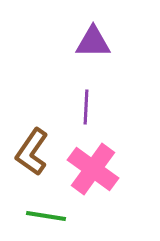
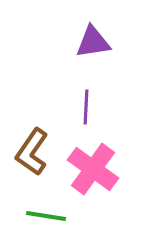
purple triangle: rotated 9 degrees counterclockwise
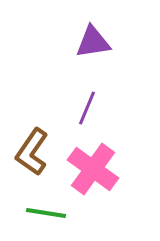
purple line: moved 1 px right, 1 px down; rotated 20 degrees clockwise
green line: moved 3 px up
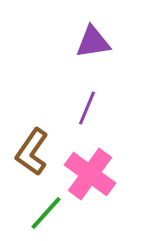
pink cross: moved 3 px left, 5 px down
green line: rotated 57 degrees counterclockwise
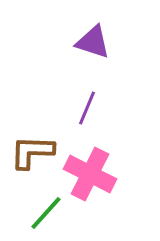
purple triangle: rotated 27 degrees clockwise
brown L-shape: rotated 57 degrees clockwise
pink cross: rotated 9 degrees counterclockwise
